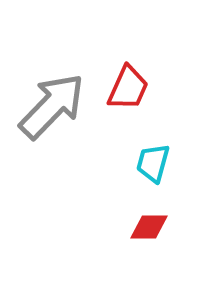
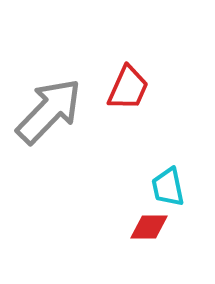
gray arrow: moved 3 px left, 5 px down
cyan trapezoid: moved 15 px right, 24 px down; rotated 27 degrees counterclockwise
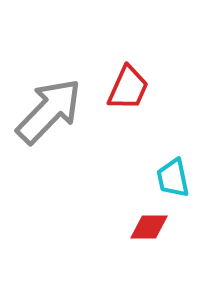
cyan trapezoid: moved 5 px right, 9 px up
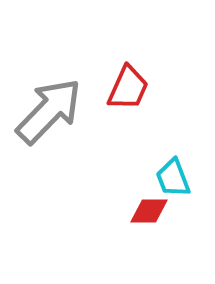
cyan trapezoid: rotated 9 degrees counterclockwise
red diamond: moved 16 px up
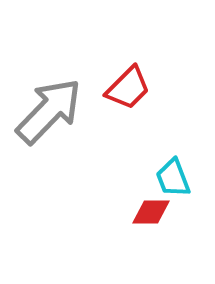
red trapezoid: rotated 21 degrees clockwise
red diamond: moved 2 px right, 1 px down
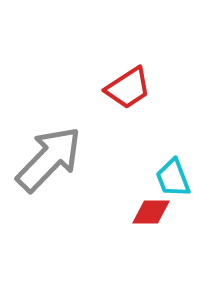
red trapezoid: rotated 12 degrees clockwise
gray arrow: moved 48 px down
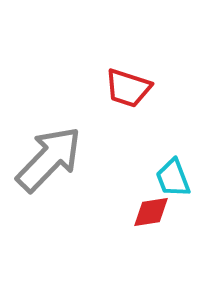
red trapezoid: rotated 51 degrees clockwise
red diamond: rotated 9 degrees counterclockwise
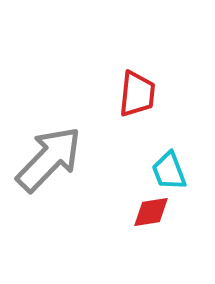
red trapezoid: moved 9 px right, 6 px down; rotated 102 degrees counterclockwise
cyan trapezoid: moved 4 px left, 7 px up
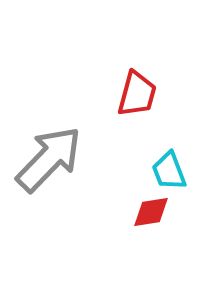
red trapezoid: rotated 9 degrees clockwise
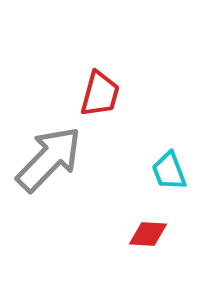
red trapezoid: moved 37 px left
red diamond: moved 3 px left, 22 px down; rotated 12 degrees clockwise
